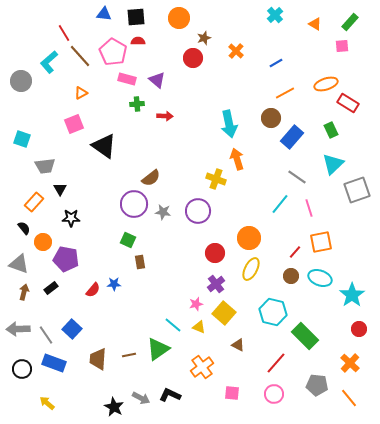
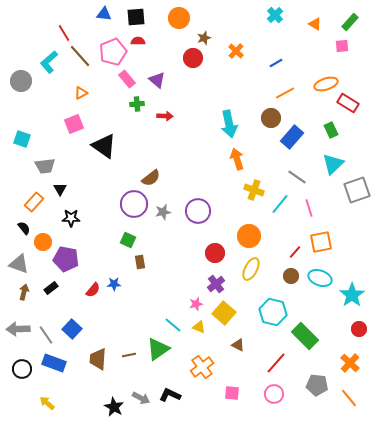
pink pentagon at (113, 52): rotated 20 degrees clockwise
pink rectangle at (127, 79): rotated 36 degrees clockwise
yellow cross at (216, 179): moved 38 px right, 11 px down
gray star at (163, 212): rotated 21 degrees counterclockwise
orange circle at (249, 238): moved 2 px up
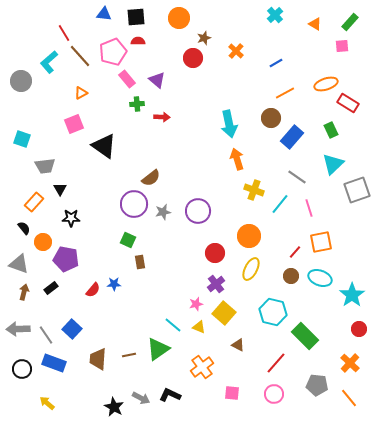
red arrow at (165, 116): moved 3 px left, 1 px down
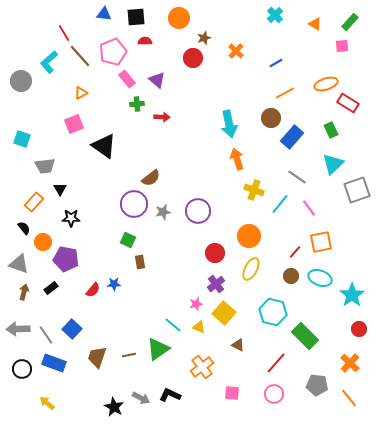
red semicircle at (138, 41): moved 7 px right
pink line at (309, 208): rotated 18 degrees counterclockwise
brown trapezoid at (98, 359): moved 1 px left, 2 px up; rotated 15 degrees clockwise
